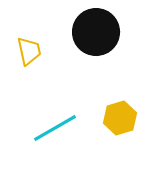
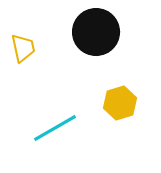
yellow trapezoid: moved 6 px left, 3 px up
yellow hexagon: moved 15 px up
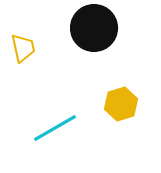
black circle: moved 2 px left, 4 px up
yellow hexagon: moved 1 px right, 1 px down
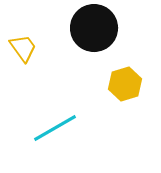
yellow trapezoid: rotated 24 degrees counterclockwise
yellow hexagon: moved 4 px right, 20 px up
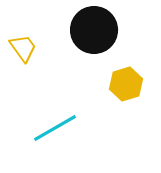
black circle: moved 2 px down
yellow hexagon: moved 1 px right
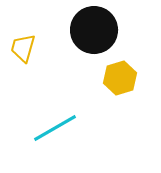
yellow trapezoid: rotated 128 degrees counterclockwise
yellow hexagon: moved 6 px left, 6 px up
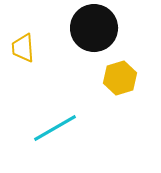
black circle: moved 2 px up
yellow trapezoid: rotated 20 degrees counterclockwise
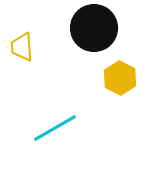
yellow trapezoid: moved 1 px left, 1 px up
yellow hexagon: rotated 16 degrees counterclockwise
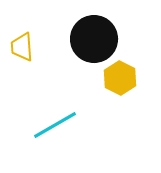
black circle: moved 11 px down
cyan line: moved 3 px up
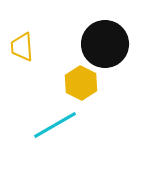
black circle: moved 11 px right, 5 px down
yellow hexagon: moved 39 px left, 5 px down
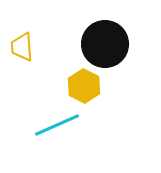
yellow hexagon: moved 3 px right, 3 px down
cyan line: moved 2 px right; rotated 6 degrees clockwise
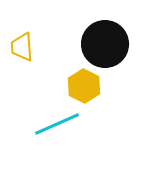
cyan line: moved 1 px up
